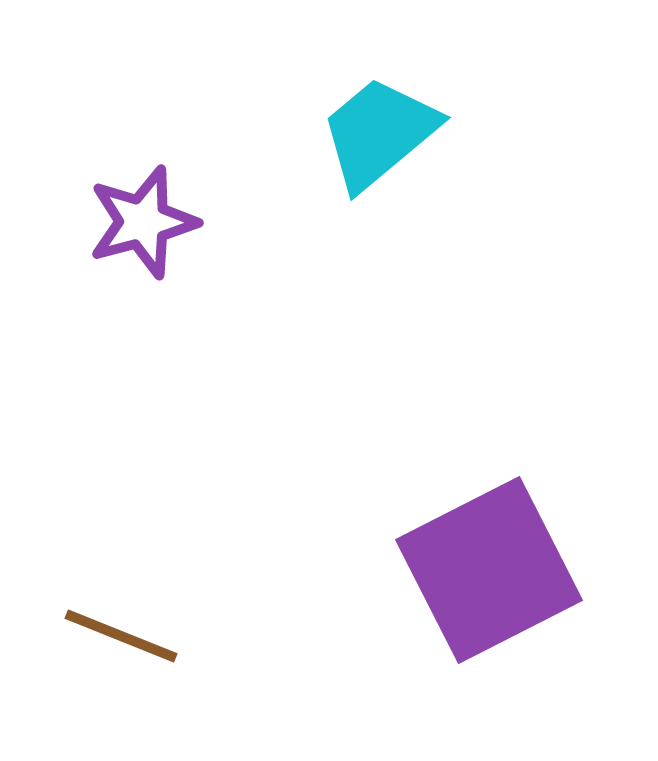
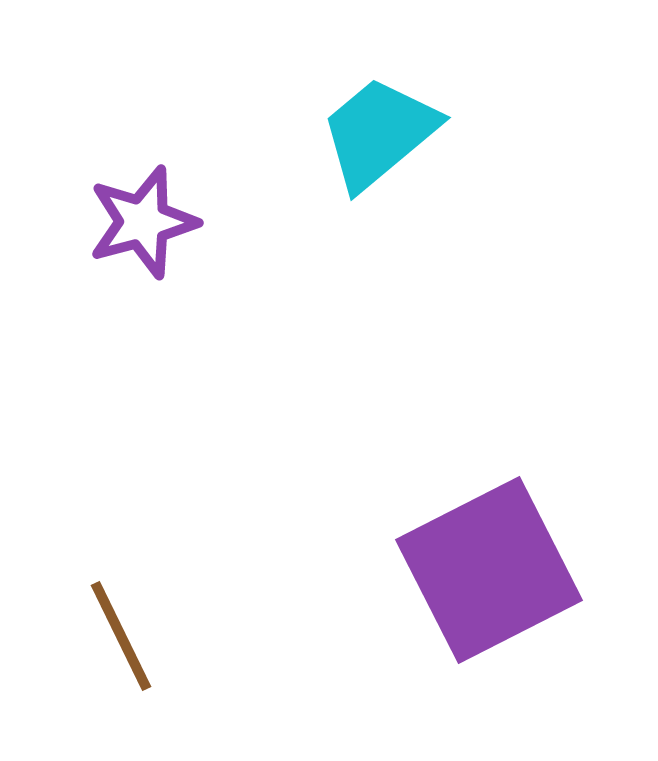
brown line: rotated 42 degrees clockwise
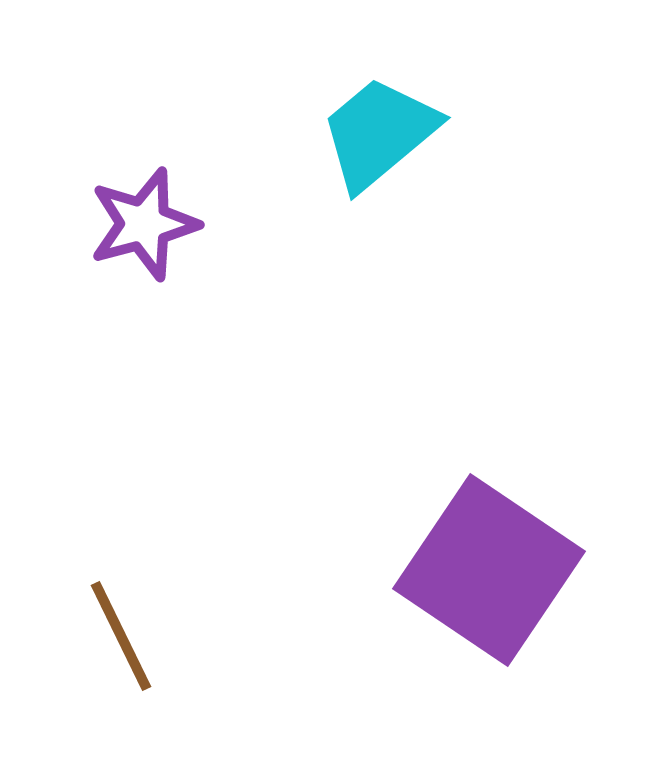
purple star: moved 1 px right, 2 px down
purple square: rotated 29 degrees counterclockwise
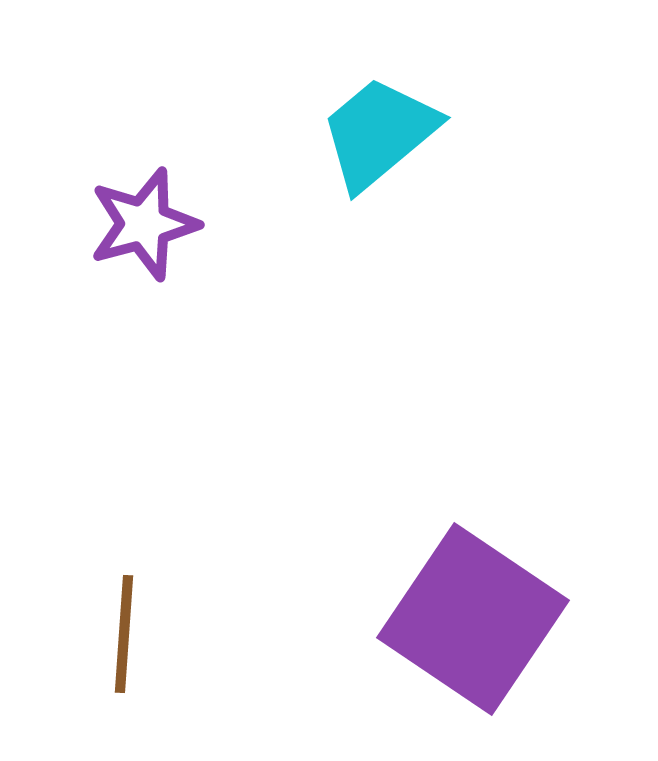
purple square: moved 16 px left, 49 px down
brown line: moved 3 px right, 2 px up; rotated 30 degrees clockwise
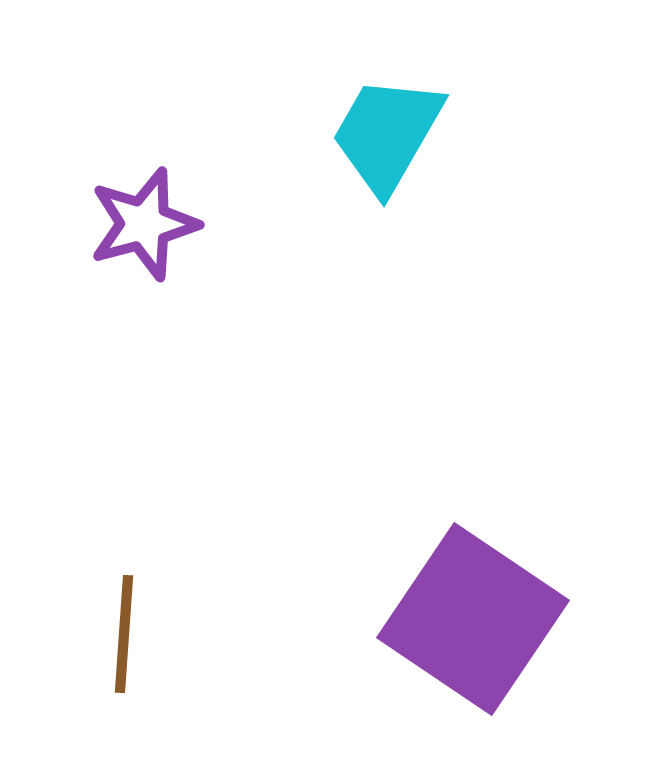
cyan trapezoid: moved 8 px right, 1 px down; rotated 20 degrees counterclockwise
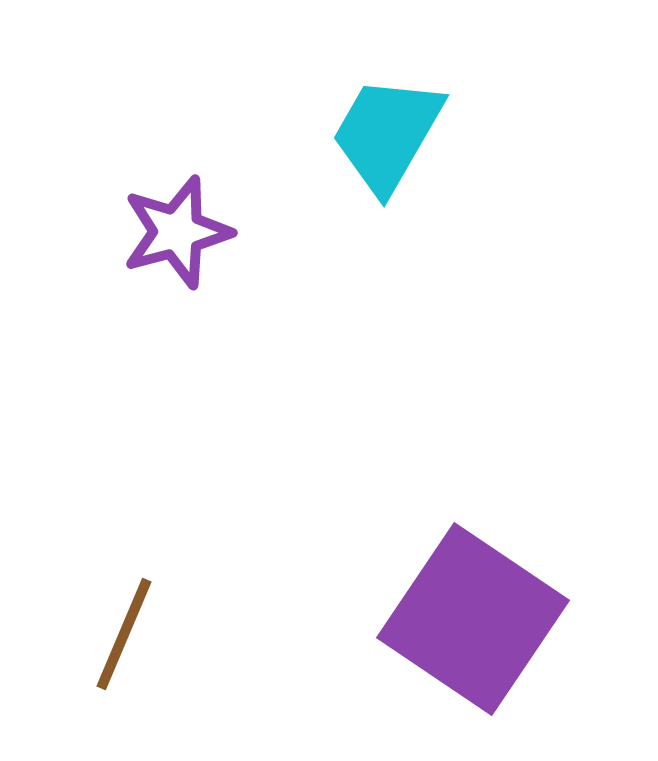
purple star: moved 33 px right, 8 px down
brown line: rotated 19 degrees clockwise
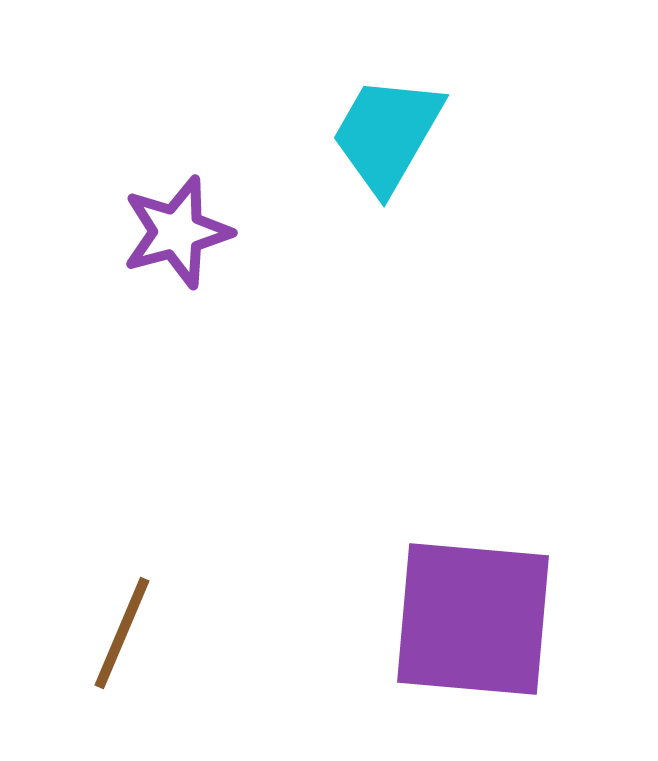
purple square: rotated 29 degrees counterclockwise
brown line: moved 2 px left, 1 px up
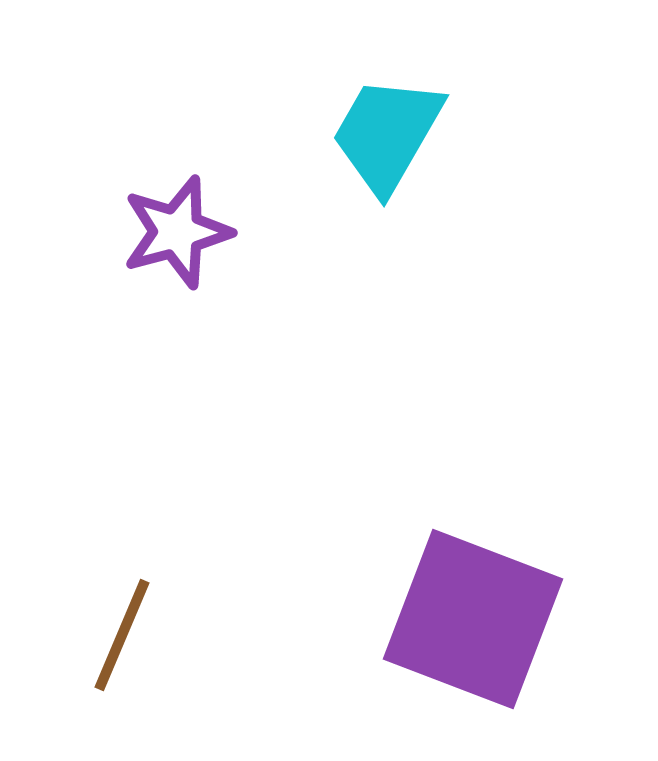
purple square: rotated 16 degrees clockwise
brown line: moved 2 px down
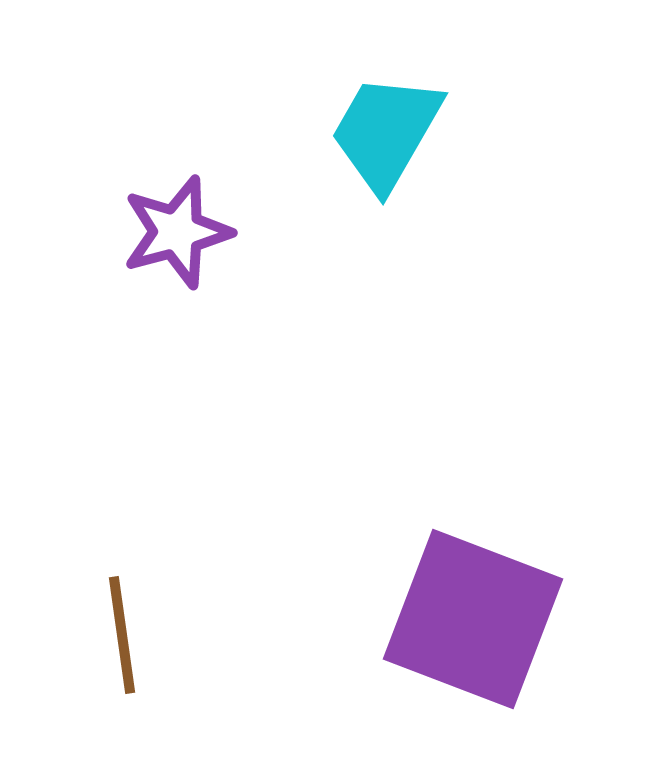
cyan trapezoid: moved 1 px left, 2 px up
brown line: rotated 31 degrees counterclockwise
